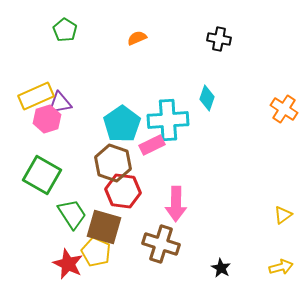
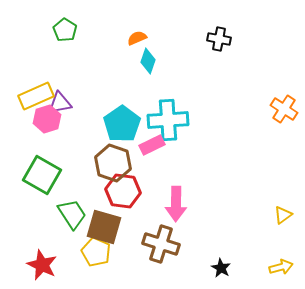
cyan diamond: moved 59 px left, 37 px up
red star: moved 26 px left, 1 px down
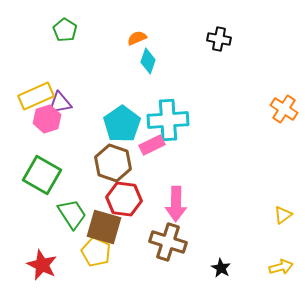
red hexagon: moved 1 px right, 8 px down
brown cross: moved 7 px right, 2 px up
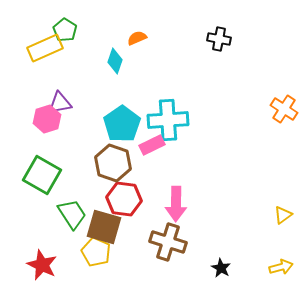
cyan diamond: moved 33 px left
yellow rectangle: moved 9 px right, 48 px up
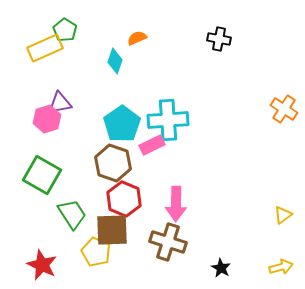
red hexagon: rotated 16 degrees clockwise
brown square: moved 8 px right, 3 px down; rotated 18 degrees counterclockwise
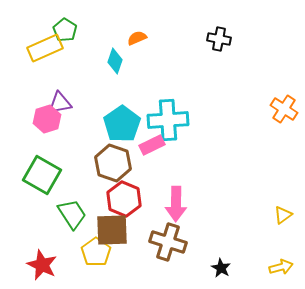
yellow pentagon: rotated 12 degrees clockwise
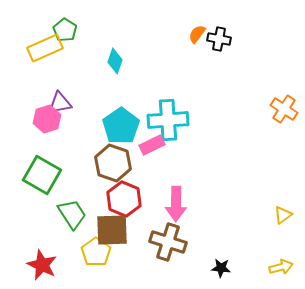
orange semicircle: moved 60 px right, 4 px up; rotated 30 degrees counterclockwise
cyan pentagon: moved 1 px left, 2 px down
black star: rotated 24 degrees counterclockwise
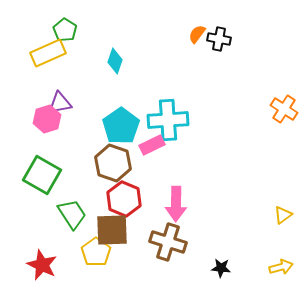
yellow rectangle: moved 3 px right, 5 px down
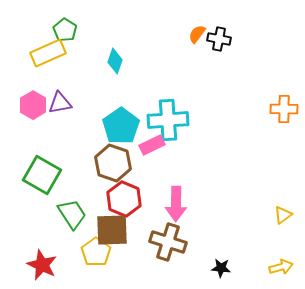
orange cross: rotated 32 degrees counterclockwise
pink hexagon: moved 14 px left, 14 px up; rotated 12 degrees counterclockwise
